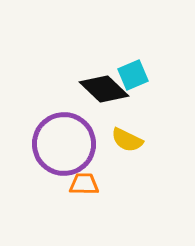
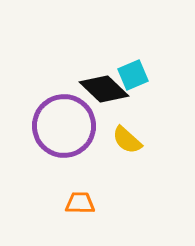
yellow semicircle: rotated 16 degrees clockwise
purple circle: moved 18 px up
orange trapezoid: moved 4 px left, 19 px down
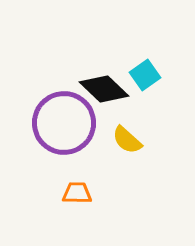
cyan square: moved 12 px right; rotated 12 degrees counterclockwise
purple circle: moved 3 px up
orange trapezoid: moved 3 px left, 10 px up
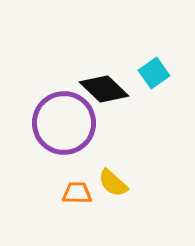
cyan square: moved 9 px right, 2 px up
yellow semicircle: moved 14 px left, 43 px down
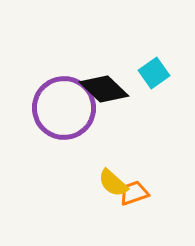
purple circle: moved 15 px up
orange trapezoid: moved 57 px right; rotated 20 degrees counterclockwise
